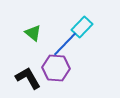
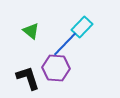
green triangle: moved 2 px left, 2 px up
black L-shape: rotated 12 degrees clockwise
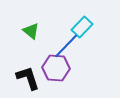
blue line: moved 1 px right, 2 px down
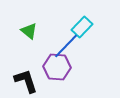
green triangle: moved 2 px left
purple hexagon: moved 1 px right, 1 px up
black L-shape: moved 2 px left, 3 px down
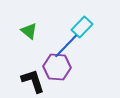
black L-shape: moved 7 px right
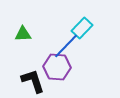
cyan rectangle: moved 1 px down
green triangle: moved 6 px left, 3 px down; rotated 42 degrees counterclockwise
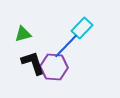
green triangle: rotated 12 degrees counterclockwise
purple hexagon: moved 3 px left
black L-shape: moved 18 px up
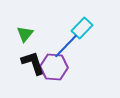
green triangle: moved 2 px right; rotated 36 degrees counterclockwise
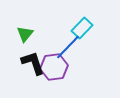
blue line: moved 2 px right, 1 px down
purple hexagon: rotated 12 degrees counterclockwise
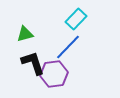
cyan rectangle: moved 6 px left, 9 px up
green triangle: rotated 36 degrees clockwise
purple hexagon: moved 7 px down
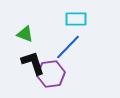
cyan rectangle: rotated 45 degrees clockwise
green triangle: rotated 36 degrees clockwise
purple hexagon: moved 3 px left
